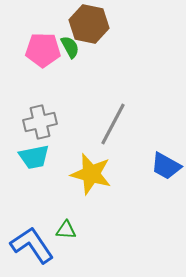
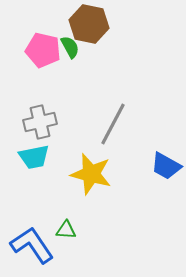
pink pentagon: rotated 12 degrees clockwise
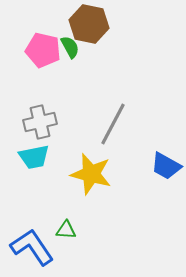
blue L-shape: moved 2 px down
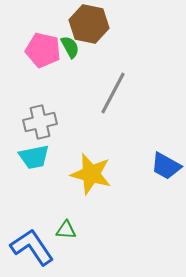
gray line: moved 31 px up
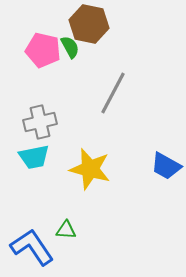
yellow star: moved 1 px left, 5 px up
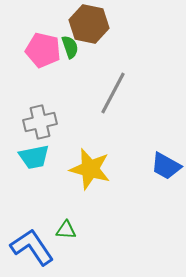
green semicircle: rotated 10 degrees clockwise
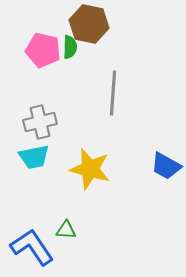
green semicircle: rotated 20 degrees clockwise
gray line: rotated 24 degrees counterclockwise
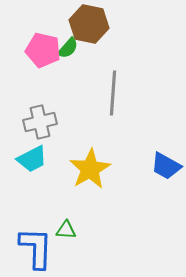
green semicircle: moved 2 px left, 1 px down; rotated 40 degrees clockwise
cyan trapezoid: moved 2 px left, 2 px down; rotated 16 degrees counterclockwise
yellow star: rotated 27 degrees clockwise
blue L-shape: moved 4 px right, 1 px down; rotated 36 degrees clockwise
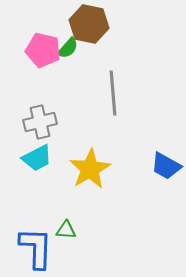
gray line: rotated 9 degrees counterclockwise
cyan trapezoid: moved 5 px right, 1 px up
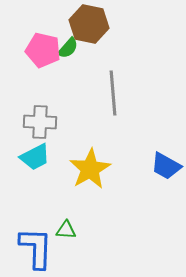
gray cross: rotated 16 degrees clockwise
cyan trapezoid: moved 2 px left, 1 px up
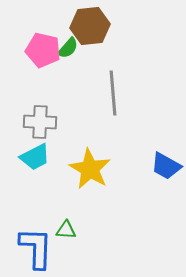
brown hexagon: moved 1 px right, 2 px down; rotated 18 degrees counterclockwise
yellow star: rotated 12 degrees counterclockwise
